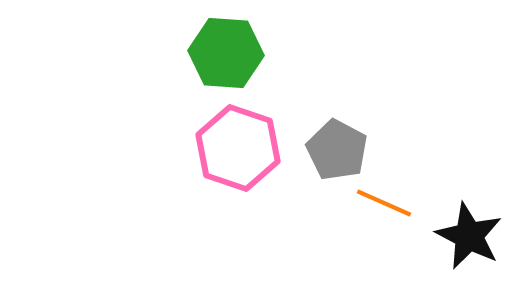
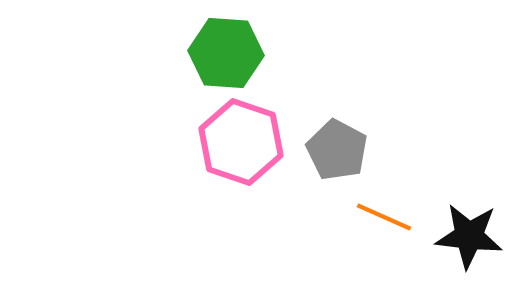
pink hexagon: moved 3 px right, 6 px up
orange line: moved 14 px down
black star: rotated 20 degrees counterclockwise
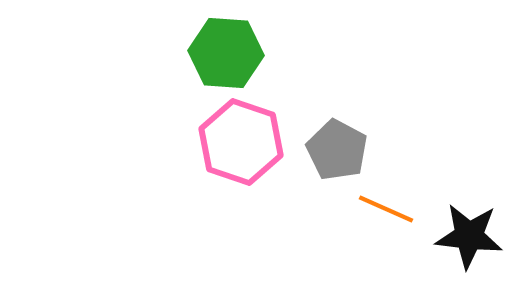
orange line: moved 2 px right, 8 px up
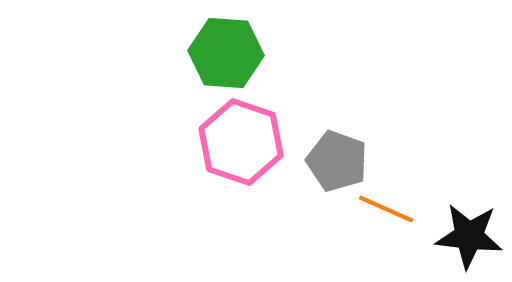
gray pentagon: moved 11 px down; rotated 8 degrees counterclockwise
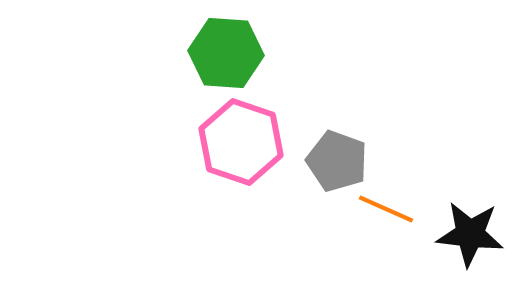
black star: moved 1 px right, 2 px up
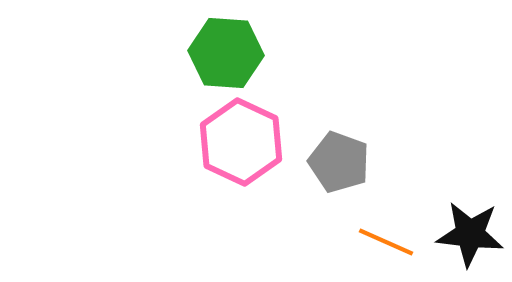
pink hexagon: rotated 6 degrees clockwise
gray pentagon: moved 2 px right, 1 px down
orange line: moved 33 px down
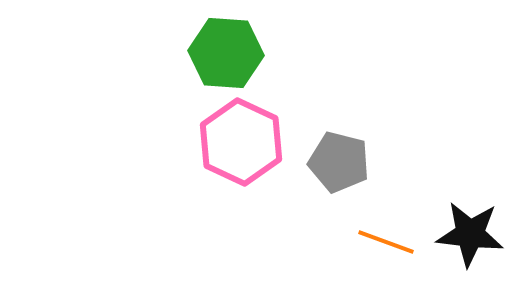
gray pentagon: rotated 6 degrees counterclockwise
orange line: rotated 4 degrees counterclockwise
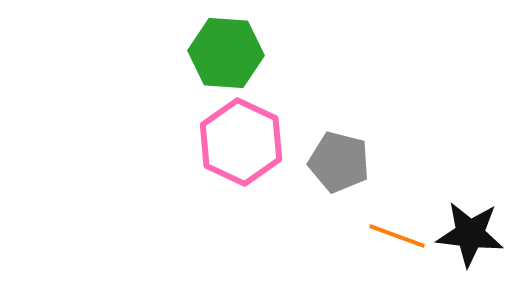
orange line: moved 11 px right, 6 px up
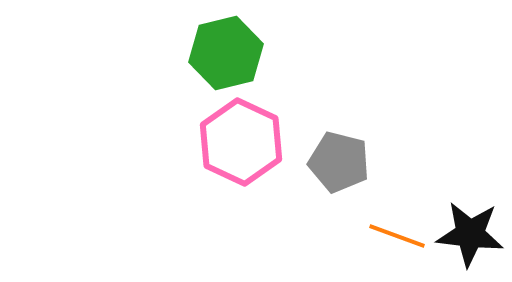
green hexagon: rotated 18 degrees counterclockwise
